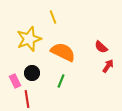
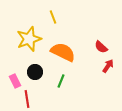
black circle: moved 3 px right, 1 px up
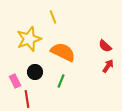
red semicircle: moved 4 px right, 1 px up
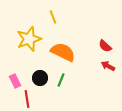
red arrow: rotated 96 degrees counterclockwise
black circle: moved 5 px right, 6 px down
green line: moved 1 px up
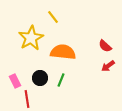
yellow line: rotated 16 degrees counterclockwise
yellow star: moved 2 px right, 1 px up; rotated 10 degrees counterclockwise
orange semicircle: rotated 20 degrees counterclockwise
red arrow: rotated 64 degrees counterclockwise
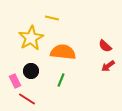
yellow line: moved 1 px left, 1 px down; rotated 40 degrees counterclockwise
black circle: moved 9 px left, 7 px up
red line: rotated 48 degrees counterclockwise
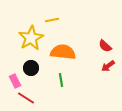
yellow line: moved 2 px down; rotated 24 degrees counterclockwise
black circle: moved 3 px up
green line: rotated 32 degrees counterclockwise
red line: moved 1 px left, 1 px up
